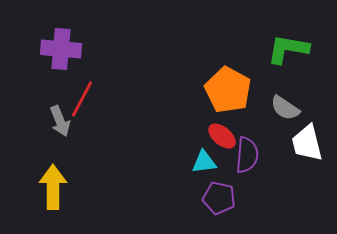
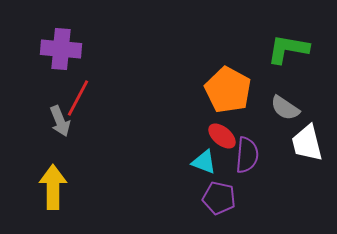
red line: moved 4 px left, 1 px up
cyan triangle: rotated 28 degrees clockwise
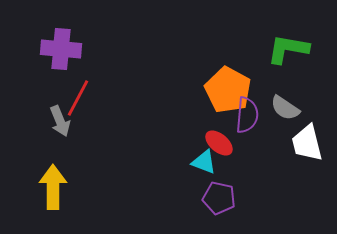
red ellipse: moved 3 px left, 7 px down
purple semicircle: moved 40 px up
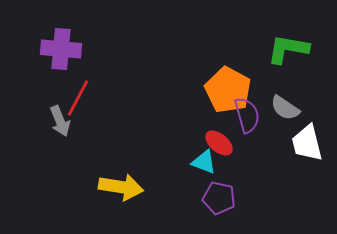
purple semicircle: rotated 21 degrees counterclockwise
yellow arrow: moved 68 px right; rotated 99 degrees clockwise
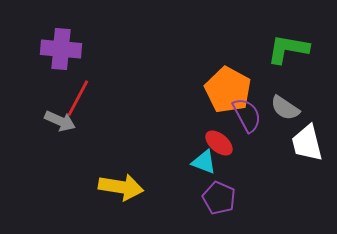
purple semicircle: rotated 12 degrees counterclockwise
gray arrow: rotated 44 degrees counterclockwise
purple pentagon: rotated 12 degrees clockwise
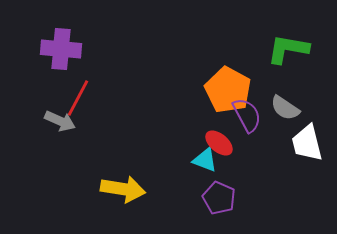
cyan triangle: moved 1 px right, 2 px up
yellow arrow: moved 2 px right, 2 px down
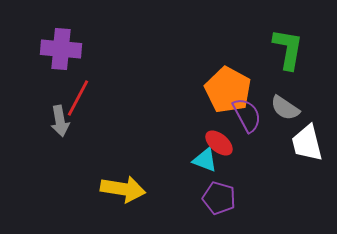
green L-shape: rotated 90 degrees clockwise
gray arrow: rotated 56 degrees clockwise
purple pentagon: rotated 8 degrees counterclockwise
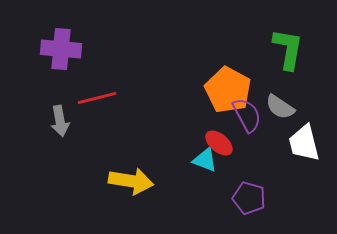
red line: moved 19 px right; rotated 48 degrees clockwise
gray semicircle: moved 5 px left, 1 px up
white trapezoid: moved 3 px left
yellow arrow: moved 8 px right, 8 px up
purple pentagon: moved 30 px right
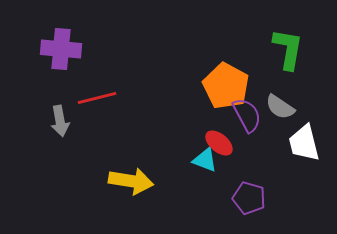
orange pentagon: moved 2 px left, 4 px up
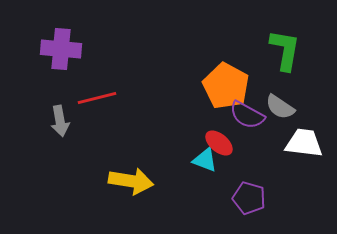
green L-shape: moved 3 px left, 1 px down
purple semicircle: rotated 147 degrees clockwise
white trapezoid: rotated 111 degrees clockwise
